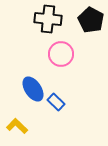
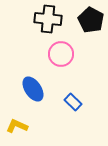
blue rectangle: moved 17 px right
yellow L-shape: rotated 20 degrees counterclockwise
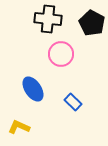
black pentagon: moved 1 px right, 3 px down
yellow L-shape: moved 2 px right, 1 px down
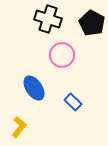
black cross: rotated 12 degrees clockwise
pink circle: moved 1 px right, 1 px down
blue ellipse: moved 1 px right, 1 px up
yellow L-shape: rotated 105 degrees clockwise
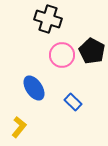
black pentagon: moved 28 px down
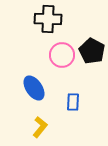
black cross: rotated 16 degrees counterclockwise
blue rectangle: rotated 48 degrees clockwise
yellow L-shape: moved 21 px right
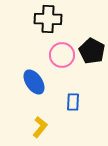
blue ellipse: moved 6 px up
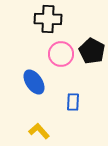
pink circle: moved 1 px left, 1 px up
yellow L-shape: moved 1 px left, 4 px down; rotated 80 degrees counterclockwise
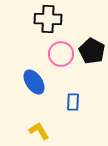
yellow L-shape: rotated 10 degrees clockwise
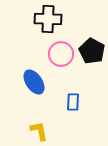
yellow L-shape: rotated 20 degrees clockwise
